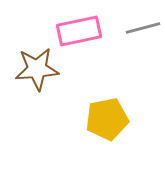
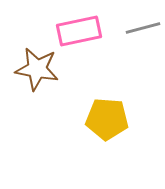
brown star: rotated 15 degrees clockwise
yellow pentagon: rotated 15 degrees clockwise
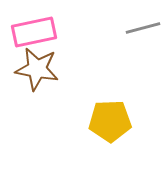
pink rectangle: moved 45 px left, 1 px down
yellow pentagon: moved 3 px right, 2 px down; rotated 6 degrees counterclockwise
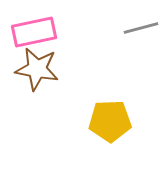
gray line: moved 2 px left
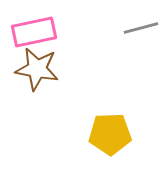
yellow pentagon: moved 13 px down
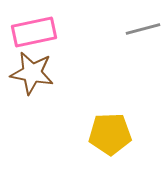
gray line: moved 2 px right, 1 px down
brown star: moved 5 px left, 4 px down
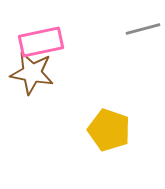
pink rectangle: moved 7 px right, 10 px down
yellow pentagon: moved 1 px left, 4 px up; rotated 21 degrees clockwise
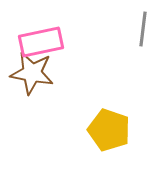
gray line: rotated 68 degrees counterclockwise
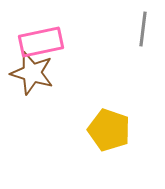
brown star: rotated 6 degrees clockwise
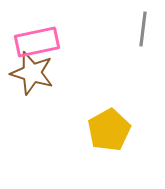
pink rectangle: moved 4 px left
yellow pentagon: rotated 24 degrees clockwise
